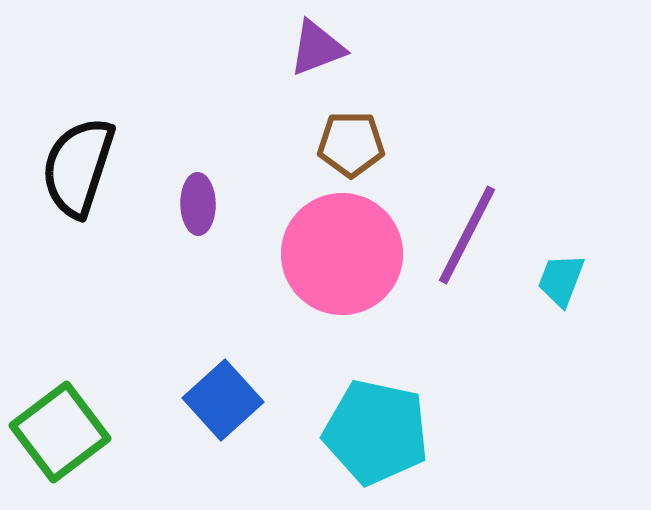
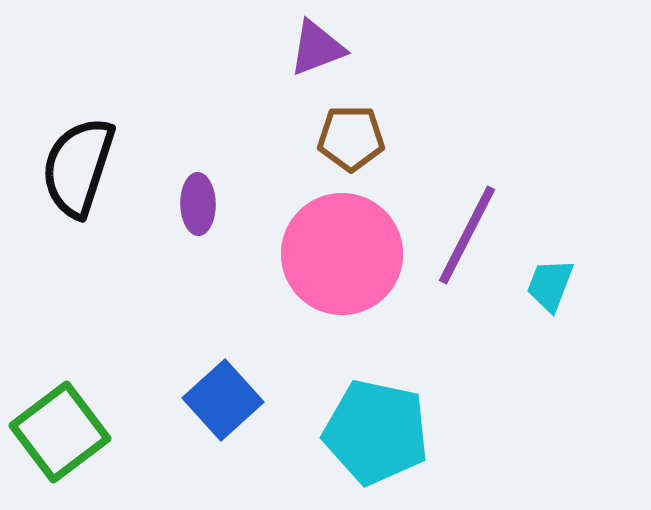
brown pentagon: moved 6 px up
cyan trapezoid: moved 11 px left, 5 px down
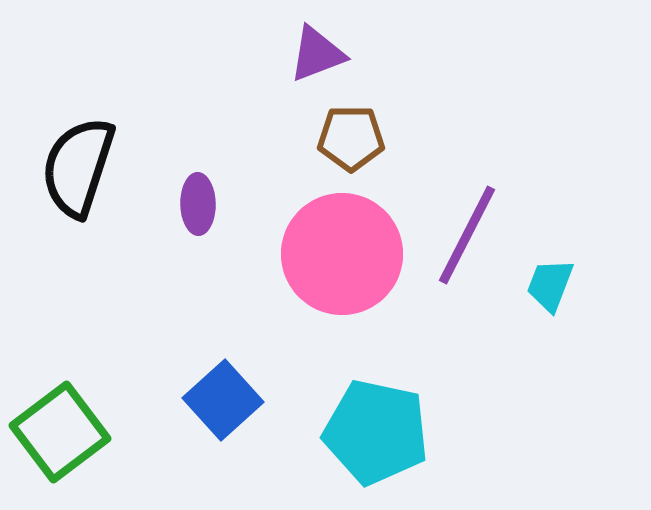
purple triangle: moved 6 px down
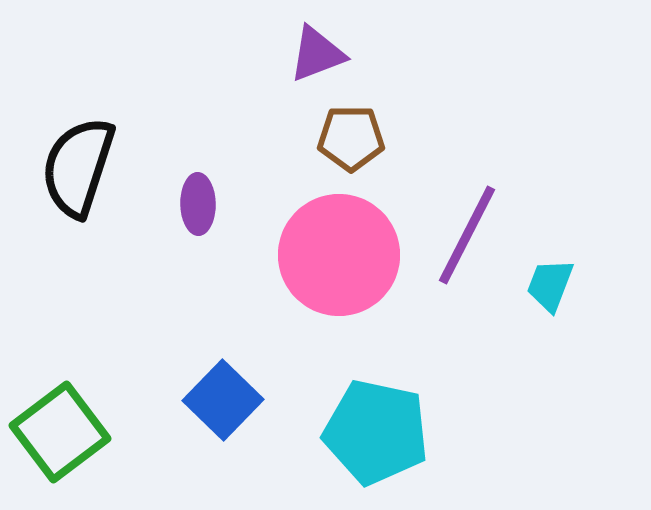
pink circle: moved 3 px left, 1 px down
blue square: rotated 4 degrees counterclockwise
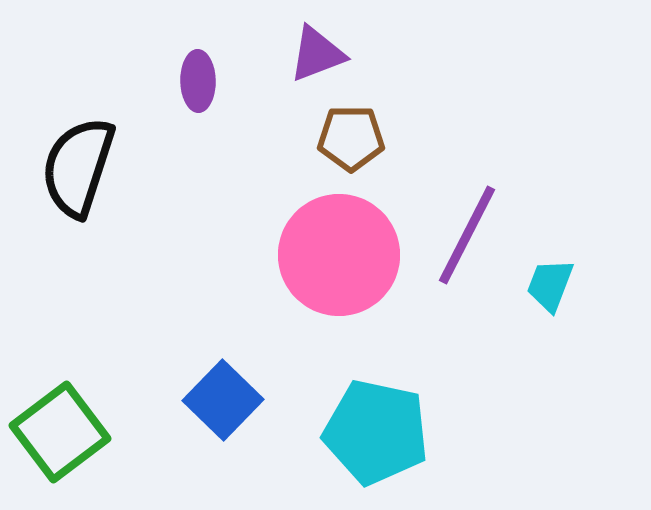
purple ellipse: moved 123 px up
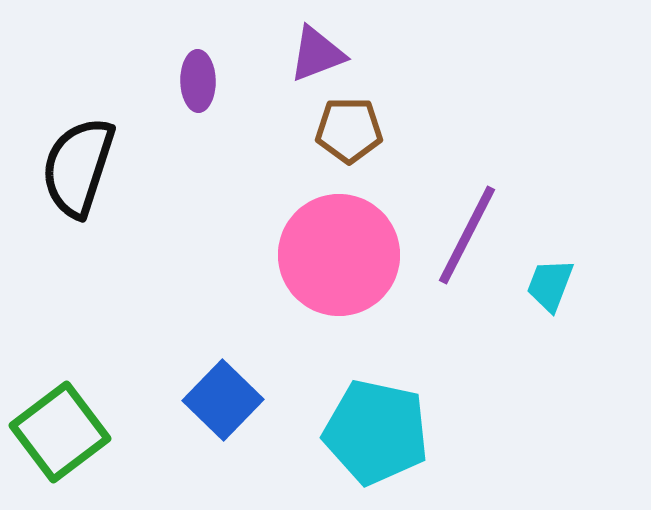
brown pentagon: moved 2 px left, 8 px up
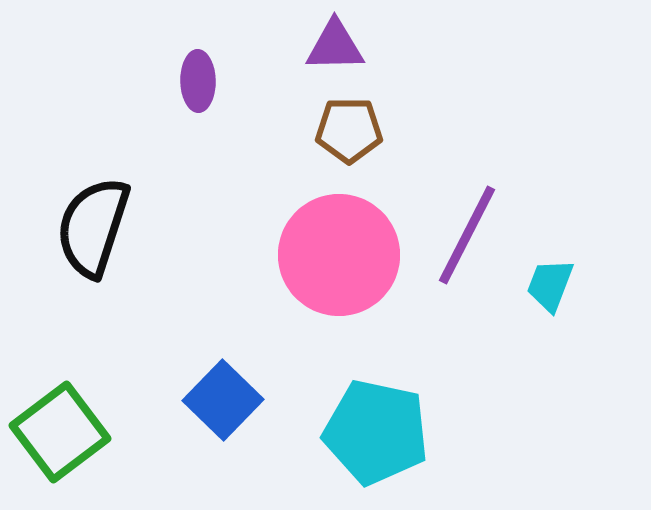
purple triangle: moved 18 px right, 8 px up; rotated 20 degrees clockwise
black semicircle: moved 15 px right, 60 px down
